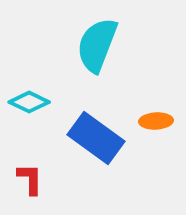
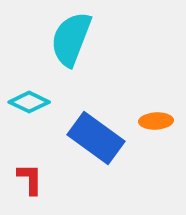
cyan semicircle: moved 26 px left, 6 px up
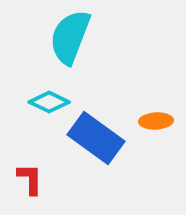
cyan semicircle: moved 1 px left, 2 px up
cyan diamond: moved 20 px right
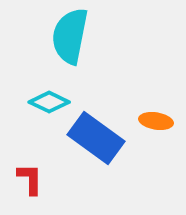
cyan semicircle: moved 1 px up; rotated 10 degrees counterclockwise
orange ellipse: rotated 12 degrees clockwise
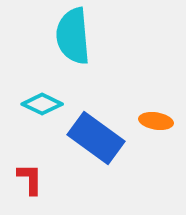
cyan semicircle: moved 3 px right; rotated 16 degrees counterclockwise
cyan diamond: moved 7 px left, 2 px down
